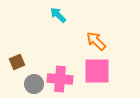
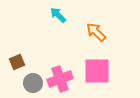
orange arrow: moved 9 px up
pink cross: rotated 25 degrees counterclockwise
gray circle: moved 1 px left, 1 px up
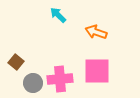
orange arrow: rotated 25 degrees counterclockwise
brown square: moved 1 px left; rotated 28 degrees counterclockwise
pink cross: rotated 15 degrees clockwise
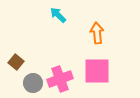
orange arrow: moved 1 px right, 1 px down; rotated 65 degrees clockwise
pink cross: rotated 15 degrees counterclockwise
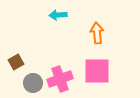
cyan arrow: rotated 48 degrees counterclockwise
brown square: rotated 21 degrees clockwise
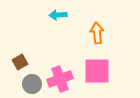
brown square: moved 4 px right
gray circle: moved 1 px left, 1 px down
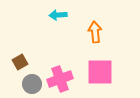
orange arrow: moved 2 px left, 1 px up
pink square: moved 3 px right, 1 px down
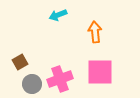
cyan arrow: rotated 18 degrees counterclockwise
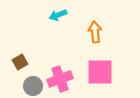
gray circle: moved 1 px right, 2 px down
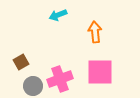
brown square: moved 1 px right
